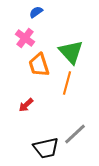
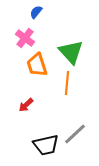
blue semicircle: rotated 16 degrees counterclockwise
orange trapezoid: moved 2 px left
orange line: rotated 10 degrees counterclockwise
black trapezoid: moved 3 px up
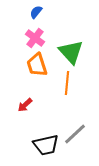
pink cross: moved 10 px right
red arrow: moved 1 px left
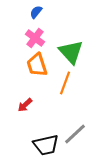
orange line: moved 2 px left; rotated 15 degrees clockwise
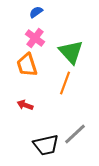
blue semicircle: rotated 16 degrees clockwise
orange trapezoid: moved 10 px left
red arrow: rotated 63 degrees clockwise
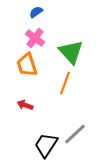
black trapezoid: rotated 136 degrees clockwise
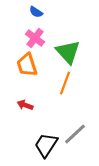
blue semicircle: rotated 112 degrees counterclockwise
green triangle: moved 3 px left
